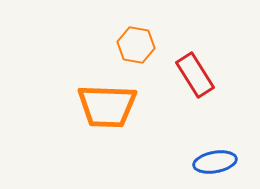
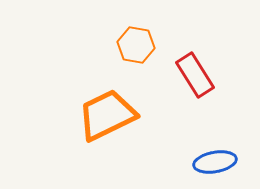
orange trapezoid: moved 9 px down; rotated 152 degrees clockwise
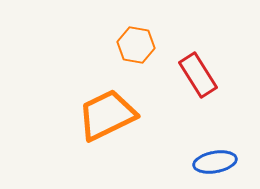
red rectangle: moved 3 px right
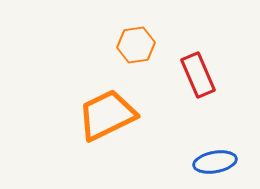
orange hexagon: rotated 18 degrees counterclockwise
red rectangle: rotated 9 degrees clockwise
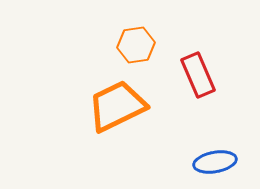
orange trapezoid: moved 10 px right, 9 px up
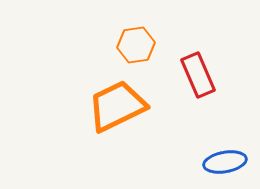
blue ellipse: moved 10 px right
